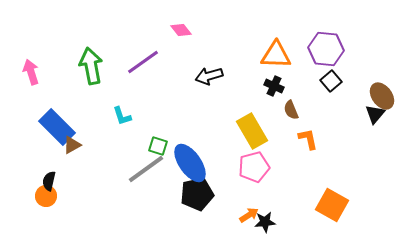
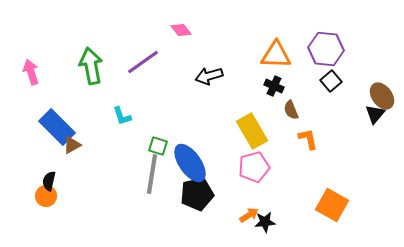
gray line: moved 6 px right, 5 px down; rotated 45 degrees counterclockwise
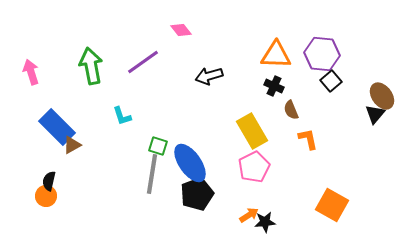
purple hexagon: moved 4 px left, 5 px down
pink pentagon: rotated 12 degrees counterclockwise
black pentagon: rotated 8 degrees counterclockwise
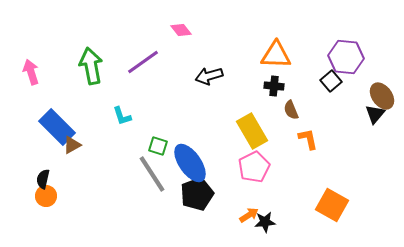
purple hexagon: moved 24 px right, 3 px down
black cross: rotated 18 degrees counterclockwise
gray line: rotated 42 degrees counterclockwise
black semicircle: moved 6 px left, 2 px up
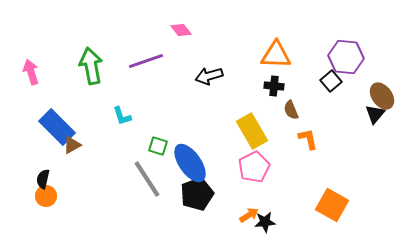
purple line: moved 3 px right, 1 px up; rotated 16 degrees clockwise
gray line: moved 5 px left, 5 px down
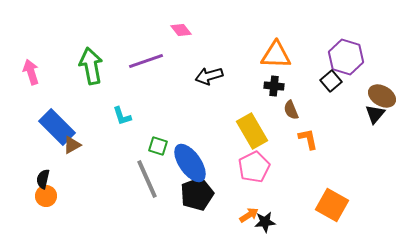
purple hexagon: rotated 12 degrees clockwise
brown ellipse: rotated 24 degrees counterclockwise
gray line: rotated 9 degrees clockwise
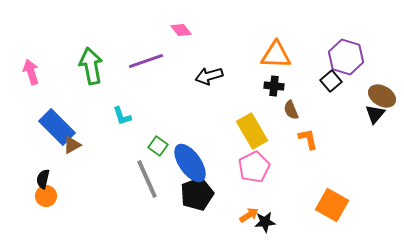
green square: rotated 18 degrees clockwise
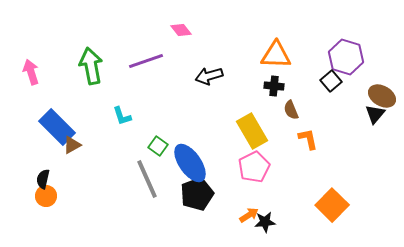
orange square: rotated 16 degrees clockwise
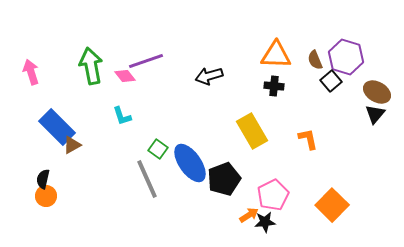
pink diamond: moved 56 px left, 46 px down
brown ellipse: moved 5 px left, 4 px up
brown semicircle: moved 24 px right, 50 px up
green square: moved 3 px down
pink pentagon: moved 19 px right, 28 px down
black pentagon: moved 27 px right, 15 px up
